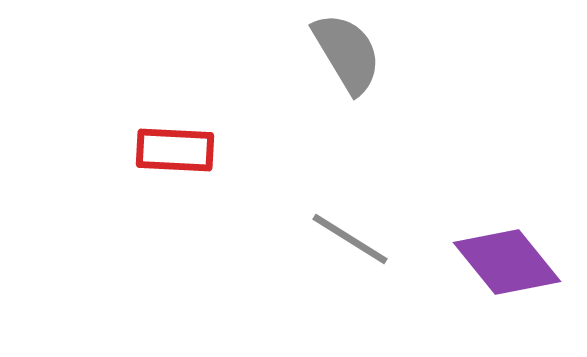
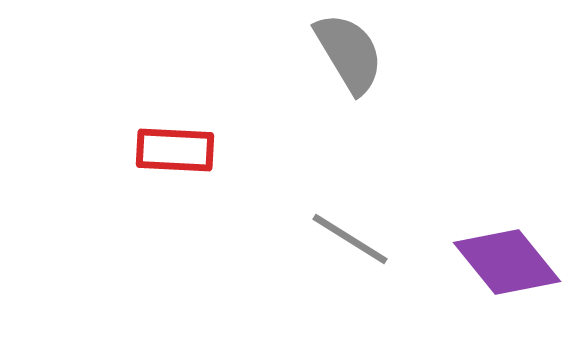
gray semicircle: moved 2 px right
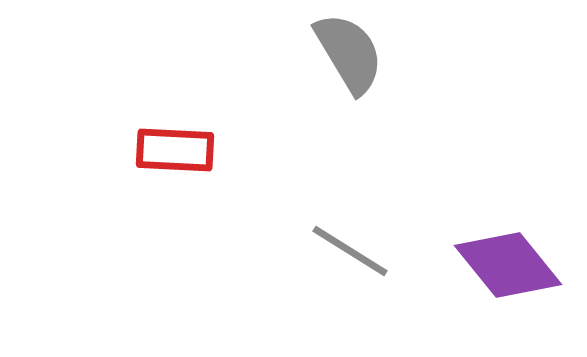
gray line: moved 12 px down
purple diamond: moved 1 px right, 3 px down
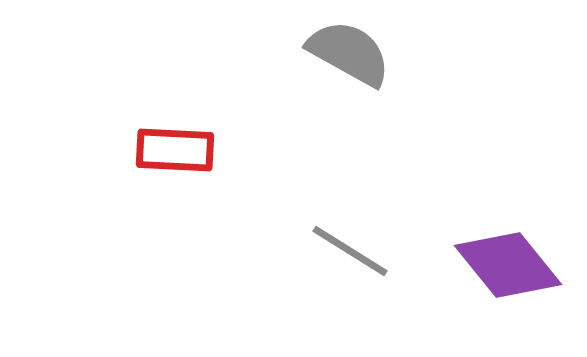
gray semicircle: rotated 30 degrees counterclockwise
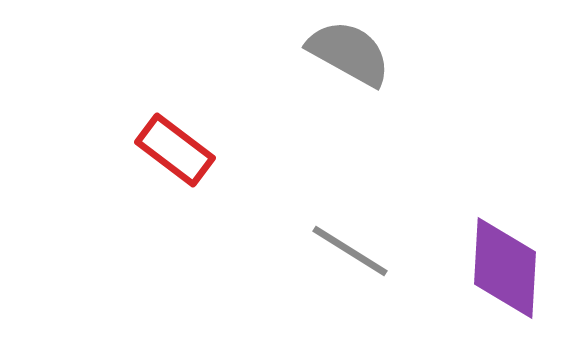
red rectangle: rotated 34 degrees clockwise
purple diamond: moved 3 px left, 3 px down; rotated 42 degrees clockwise
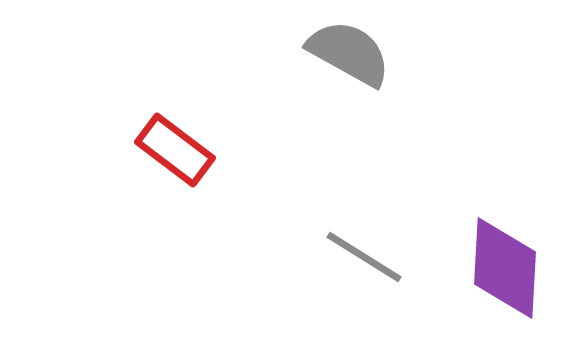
gray line: moved 14 px right, 6 px down
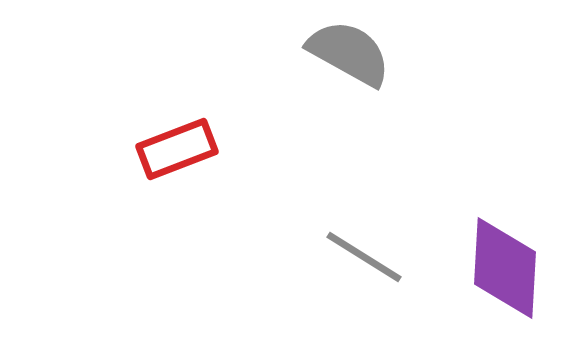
red rectangle: moved 2 px right, 1 px up; rotated 58 degrees counterclockwise
